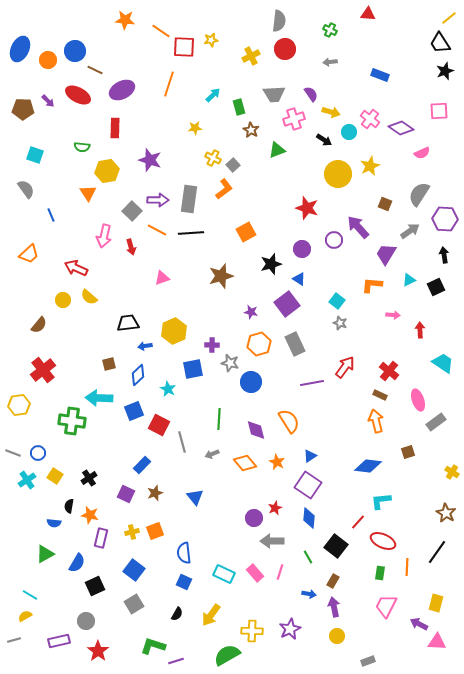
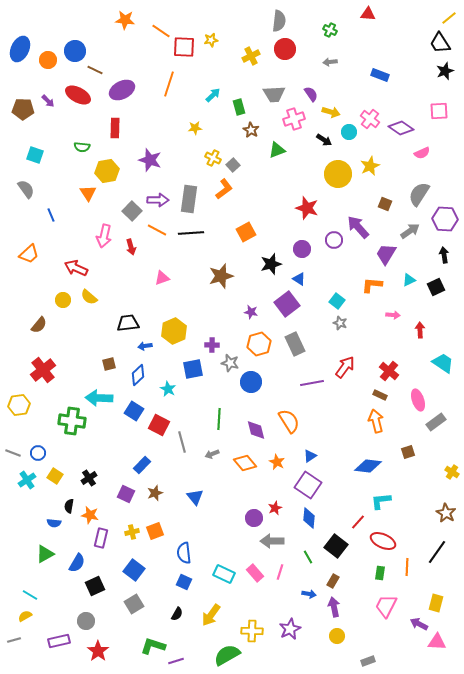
blue square at (134, 411): rotated 36 degrees counterclockwise
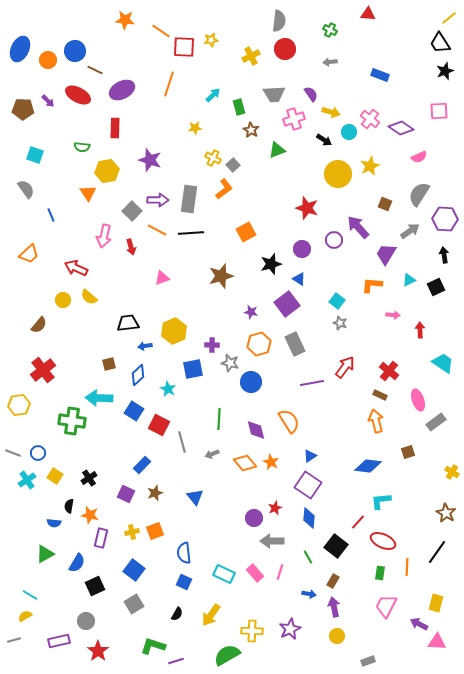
pink semicircle at (422, 153): moved 3 px left, 4 px down
orange star at (277, 462): moved 6 px left
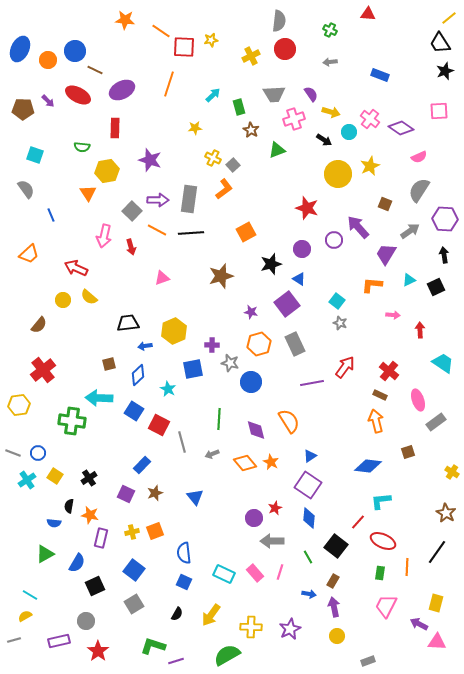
gray semicircle at (419, 194): moved 4 px up
yellow cross at (252, 631): moved 1 px left, 4 px up
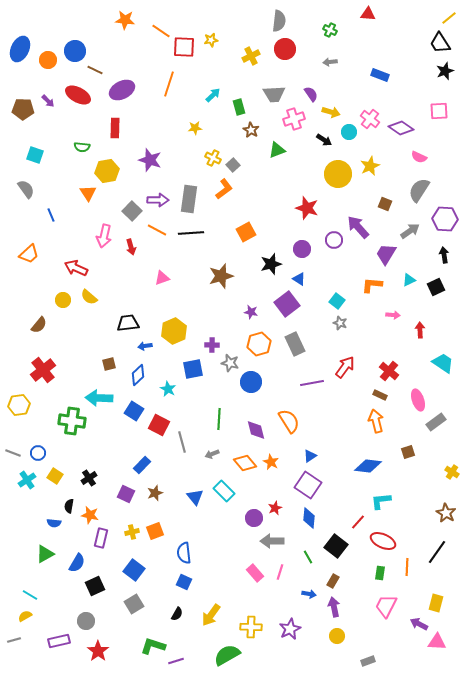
pink semicircle at (419, 157): rotated 49 degrees clockwise
cyan rectangle at (224, 574): moved 83 px up; rotated 20 degrees clockwise
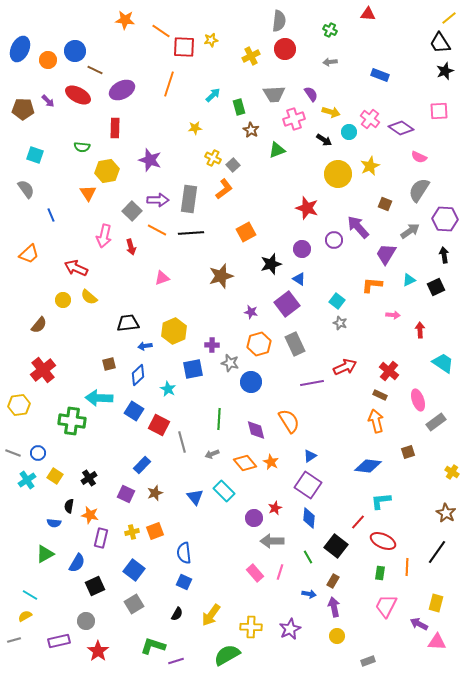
red arrow at (345, 367): rotated 30 degrees clockwise
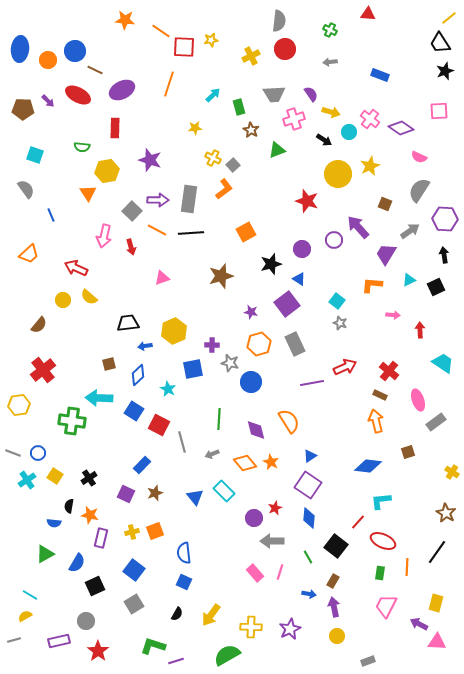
blue ellipse at (20, 49): rotated 20 degrees counterclockwise
red star at (307, 208): moved 7 px up
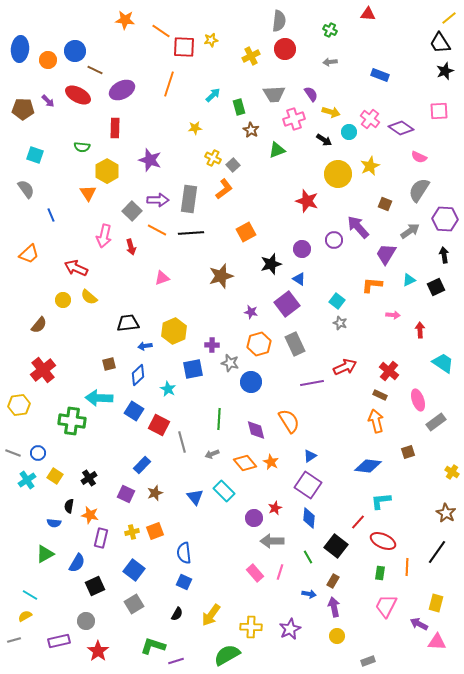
yellow hexagon at (107, 171): rotated 20 degrees counterclockwise
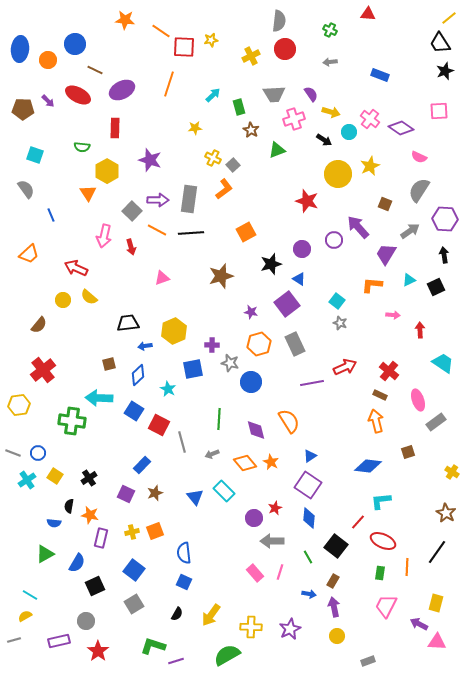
blue circle at (75, 51): moved 7 px up
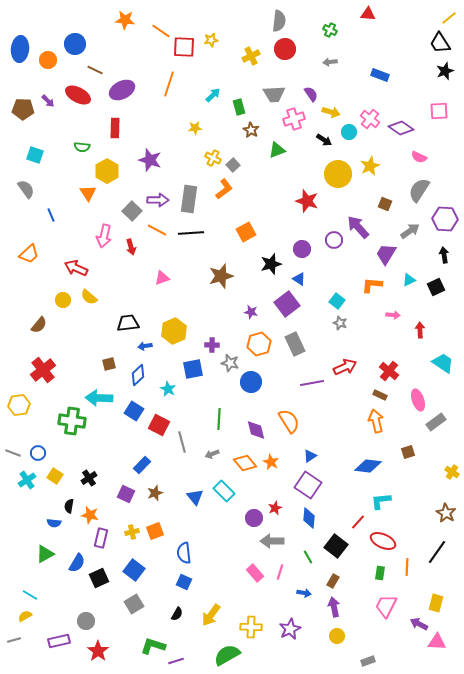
black square at (95, 586): moved 4 px right, 8 px up
blue arrow at (309, 594): moved 5 px left, 1 px up
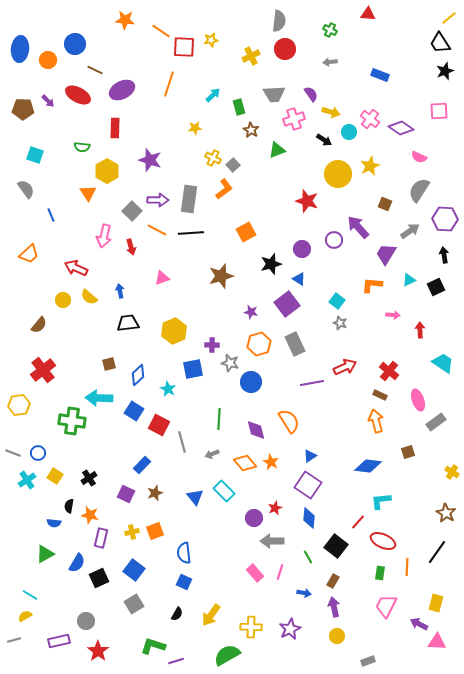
blue arrow at (145, 346): moved 25 px left, 55 px up; rotated 88 degrees clockwise
